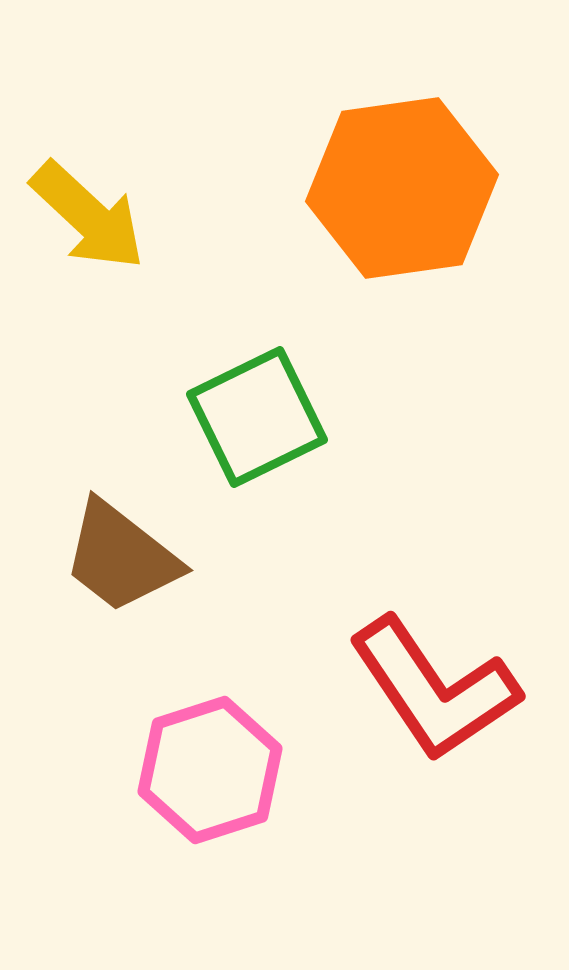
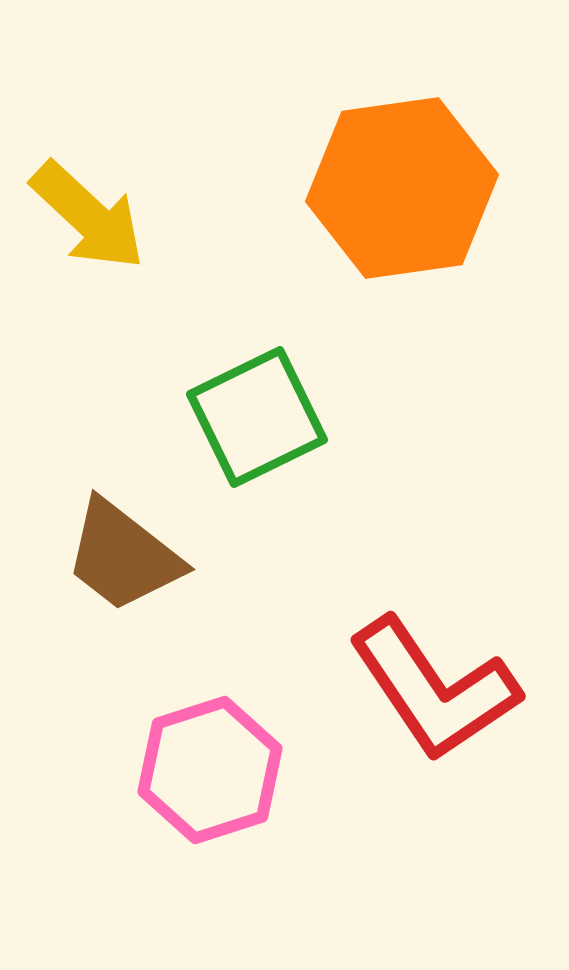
brown trapezoid: moved 2 px right, 1 px up
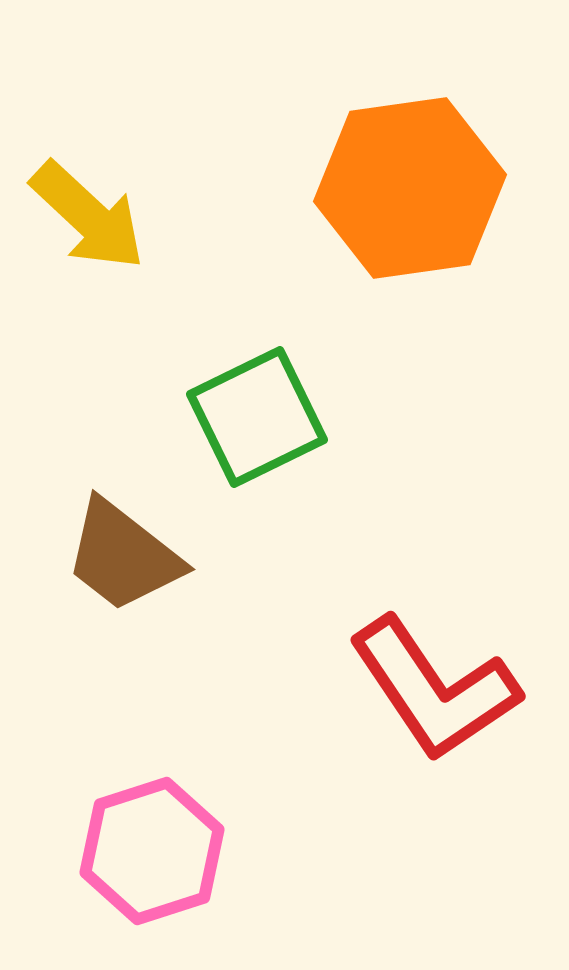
orange hexagon: moved 8 px right
pink hexagon: moved 58 px left, 81 px down
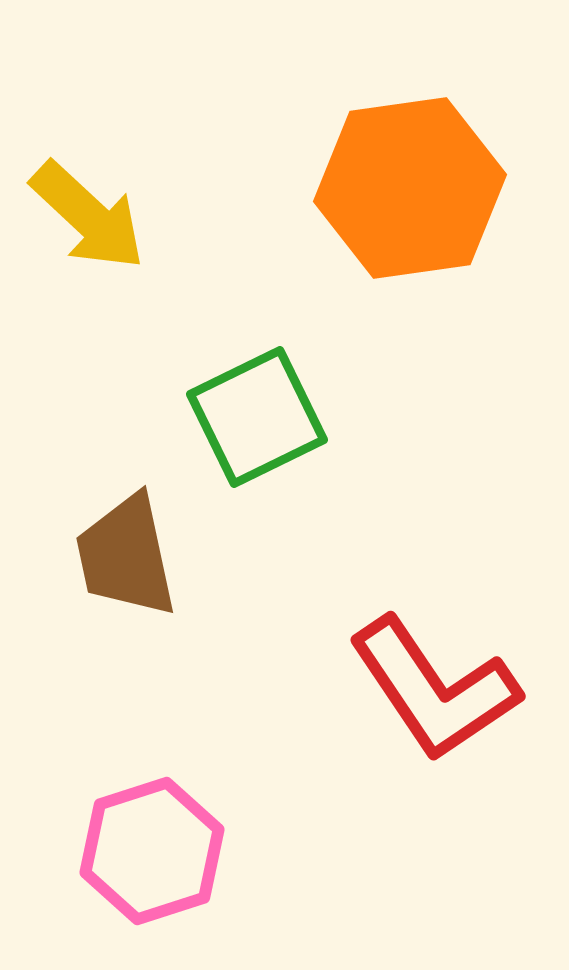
brown trapezoid: moved 3 px right; rotated 40 degrees clockwise
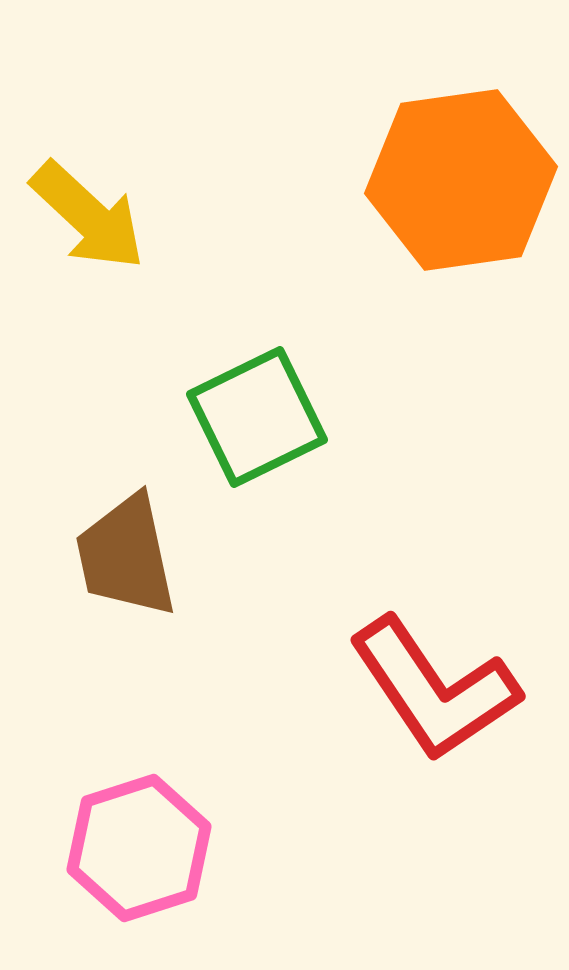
orange hexagon: moved 51 px right, 8 px up
pink hexagon: moved 13 px left, 3 px up
